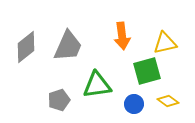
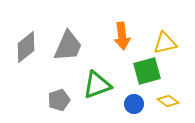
green triangle: rotated 12 degrees counterclockwise
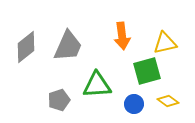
green triangle: rotated 16 degrees clockwise
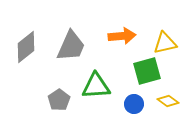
orange arrow: rotated 88 degrees counterclockwise
gray trapezoid: moved 3 px right
green triangle: moved 1 px left, 1 px down
gray pentagon: rotated 15 degrees counterclockwise
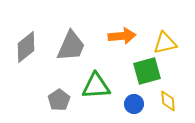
yellow diamond: rotated 50 degrees clockwise
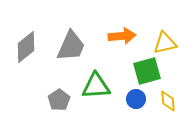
blue circle: moved 2 px right, 5 px up
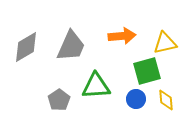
gray diamond: rotated 8 degrees clockwise
yellow diamond: moved 2 px left, 1 px up
